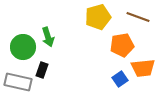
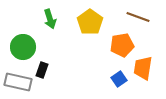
yellow pentagon: moved 8 px left, 5 px down; rotated 20 degrees counterclockwise
green arrow: moved 2 px right, 18 px up
orange trapezoid: rotated 105 degrees clockwise
blue square: moved 1 px left
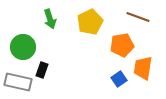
yellow pentagon: rotated 10 degrees clockwise
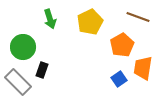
orange pentagon: rotated 20 degrees counterclockwise
gray rectangle: rotated 32 degrees clockwise
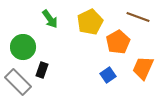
green arrow: rotated 18 degrees counterclockwise
orange pentagon: moved 4 px left, 3 px up
orange trapezoid: rotated 15 degrees clockwise
blue square: moved 11 px left, 4 px up
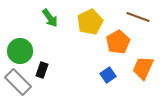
green arrow: moved 1 px up
green circle: moved 3 px left, 4 px down
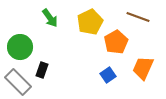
orange pentagon: moved 2 px left
green circle: moved 4 px up
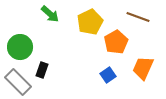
green arrow: moved 4 px up; rotated 12 degrees counterclockwise
